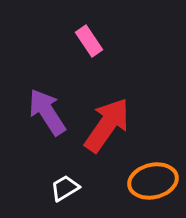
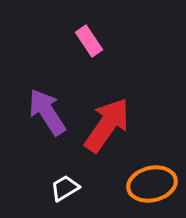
orange ellipse: moved 1 px left, 3 px down
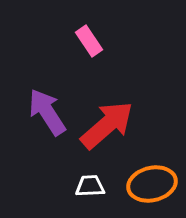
red arrow: rotated 14 degrees clockwise
white trapezoid: moved 25 px right, 2 px up; rotated 28 degrees clockwise
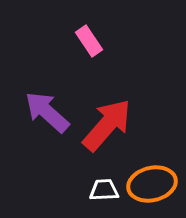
purple arrow: rotated 15 degrees counterclockwise
red arrow: rotated 8 degrees counterclockwise
white trapezoid: moved 14 px right, 4 px down
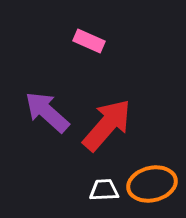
pink rectangle: rotated 32 degrees counterclockwise
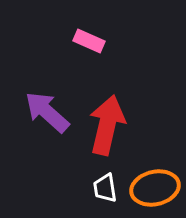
red arrow: rotated 28 degrees counterclockwise
orange ellipse: moved 3 px right, 4 px down
white trapezoid: moved 1 px right, 2 px up; rotated 96 degrees counterclockwise
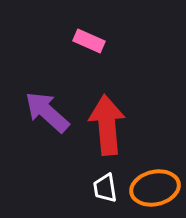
red arrow: rotated 18 degrees counterclockwise
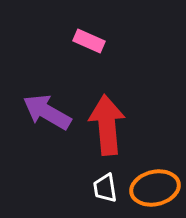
purple arrow: rotated 12 degrees counterclockwise
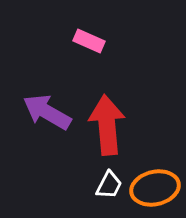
white trapezoid: moved 4 px right, 3 px up; rotated 144 degrees counterclockwise
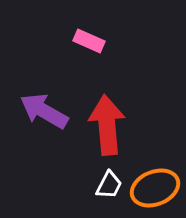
purple arrow: moved 3 px left, 1 px up
orange ellipse: rotated 9 degrees counterclockwise
